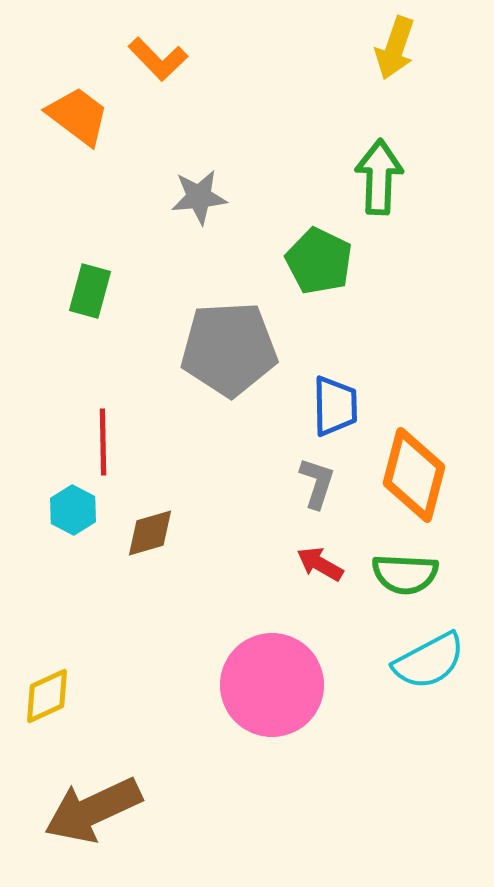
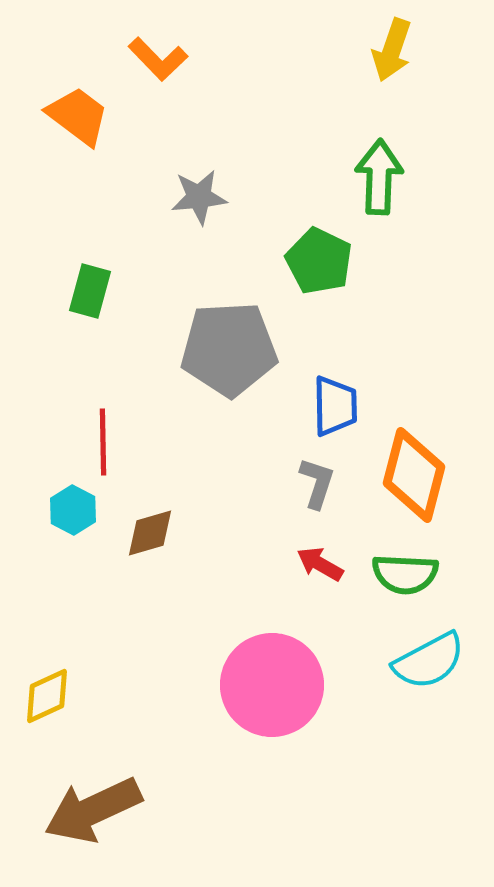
yellow arrow: moved 3 px left, 2 px down
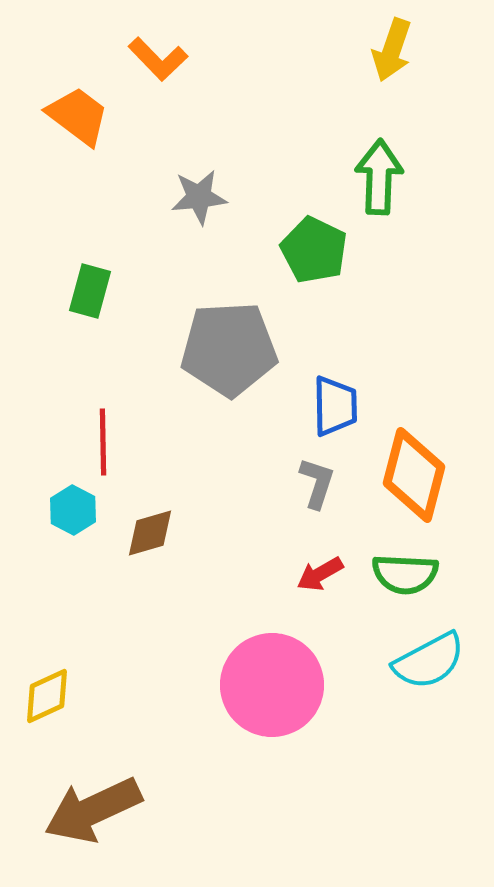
green pentagon: moved 5 px left, 11 px up
red arrow: moved 10 px down; rotated 60 degrees counterclockwise
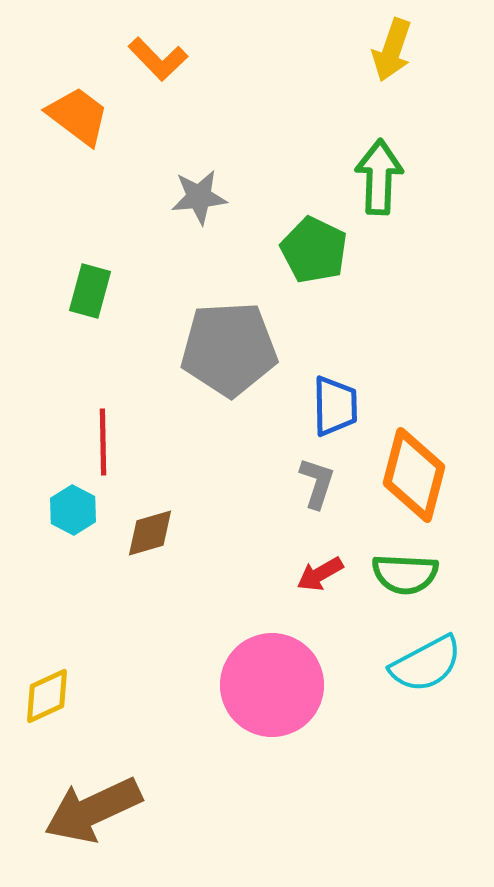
cyan semicircle: moved 3 px left, 3 px down
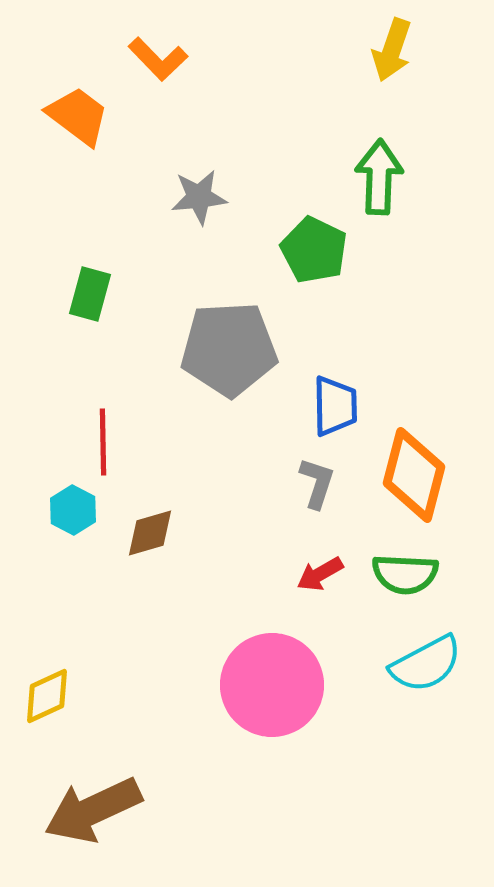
green rectangle: moved 3 px down
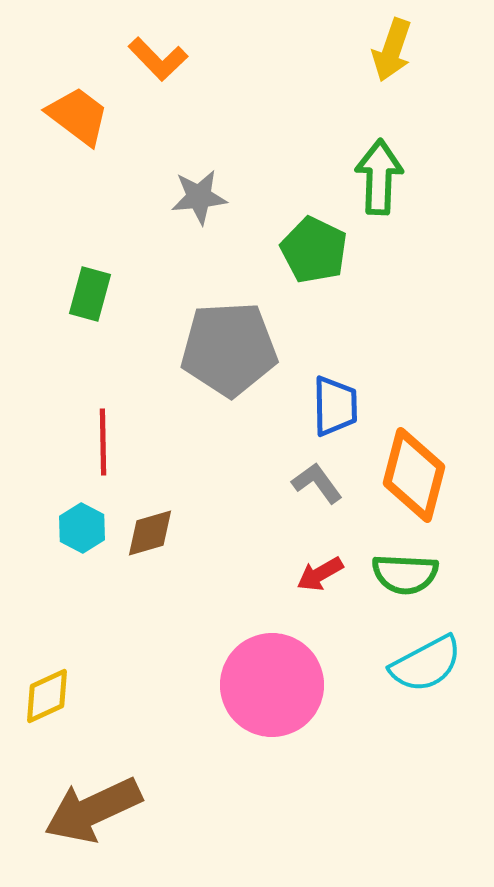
gray L-shape: rotated 54 degrees counterclockwise
cyan hexagon: moved 9 px right, 18 px down
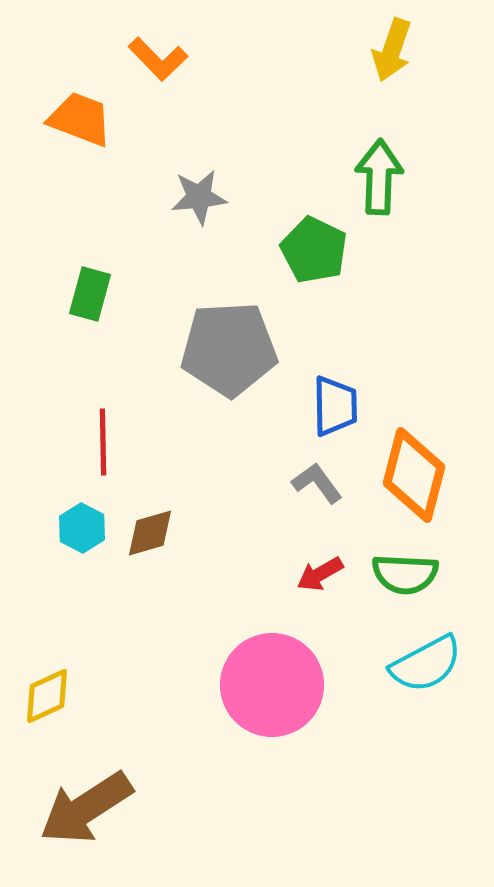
orange trapezoid: moved 2 px right, 3 px down; rotated 16 degrees counterclockwise
brown arrow: moved 7 px left, 2 px up; rotated 8 degrees counterclockwise
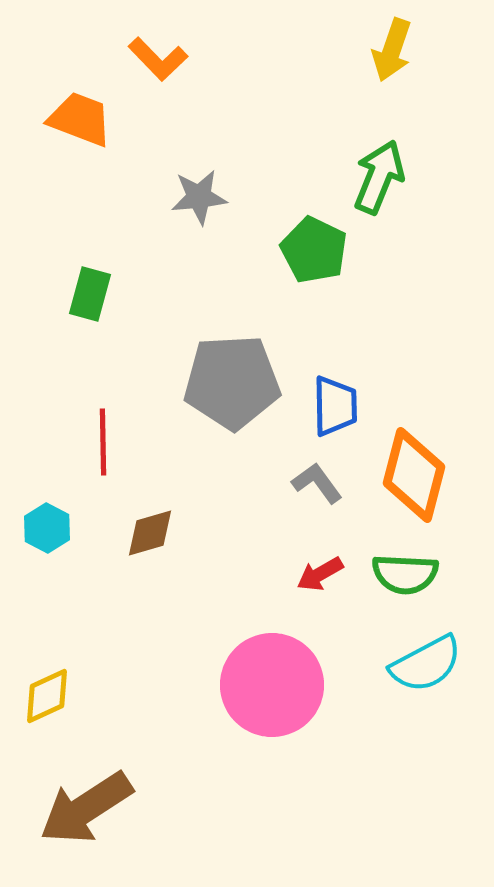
green arrow: rotated 20 degrees clockwise
gray pentagon: moved 3 px right, 33 px down
cyan hexagon: moved 35 px left
